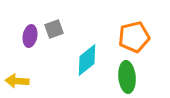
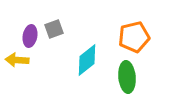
yellow arrow: moved 21 px up
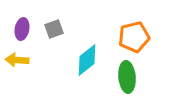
purple ellipse: moved 8 px left, 7 px up
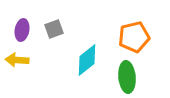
purple ellipse: moved 1 px down
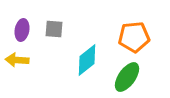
gray square: rotated 24 degrees clockwise
orange pentagon: rotated 8 degrees clockwise
green ellipse: rotated 40 degrees clockwise
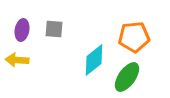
cyan diamond: moved 7 px right
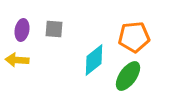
green ellipse: moved 1 px right, 1 px up
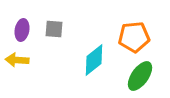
green ellipse: moved 12 px right
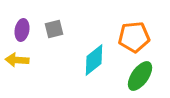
gray square: rotated 18 degrees counterclockwise
